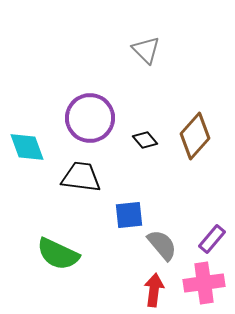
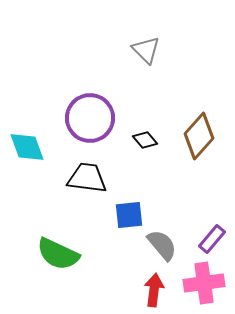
brown diamond: moved 4 px right
black trapezoid: moved 6 px right, 1 px down
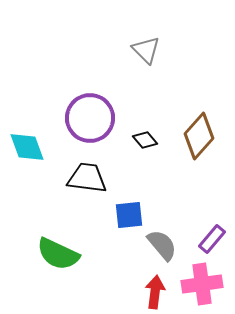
pink cross: moved 2 px left, 1 px down
red arrow: moved 1 px right, 2 px down
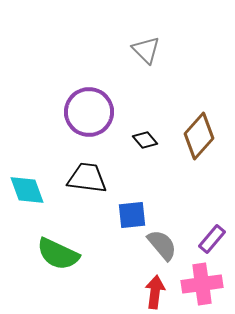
purple circle: moved 1 px left, 6 px up
cyan diamond: moved 43 px down
blue square: moved 3 px right
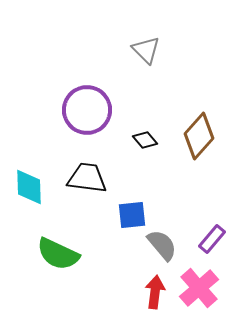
purple circle: moved 2 px left, 2 px up
cyan diamond: moved 2 px right, 3 px up; rotated 18 degrees clockwise
pink cross: moved 3 px left, 4 px down; rotated 33 degrees counterclockwise
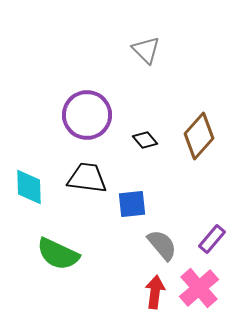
purple circle: moved 5 px down
blue square: moved 11 px up
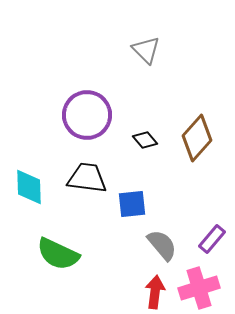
brown diamond: moved 2 px left, 2 px down
pink cross: rotated 24 degrees clockwise
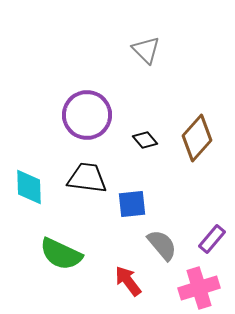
green semicircle: moved 3 px right
red arrow: moved 27 px left, 11 px up; rotated 44 degrees counterclockwise
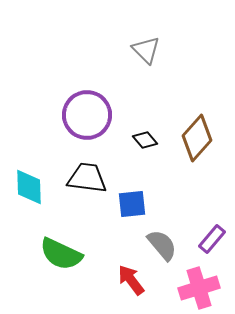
red arrow: moved 3 px right, 1 px up
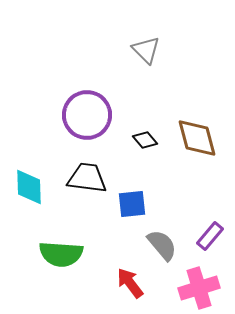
brown diamond: rotated 57 degrees counterclockwise
purple rectangle: moved 2 px left, 3 px up
green semicircle: rotated 21 degrees counterclockwise
red arrow: moved 1 px left, 3 px down
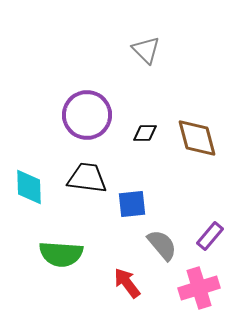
black diamond: moved 7 px up; rotated 50 degrees counterclockwise
red arrow: moved 3 px left
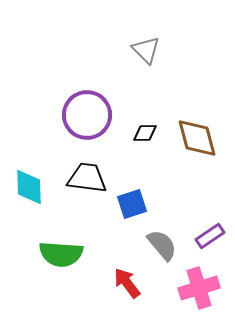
blue square: rotated 12 degrees counterclockwise
purple rectangle: rotated 16 degrees clockwise
